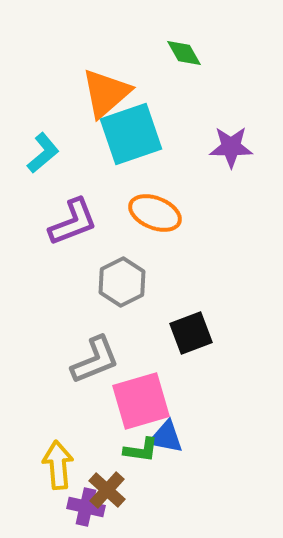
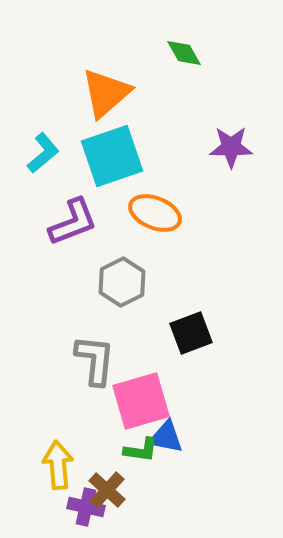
cyan square: moved 19 px left, 22 px down
gray L-shape: rotated 62 degrees counterclockwise
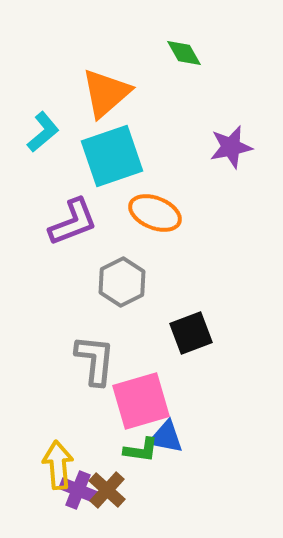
purple star: rotated 12 degrees counterclockwise
cyan L-shape: moved 21 px up
purple cross: moved 8 px left, 17 px up; rotated 9 degrees clockwise
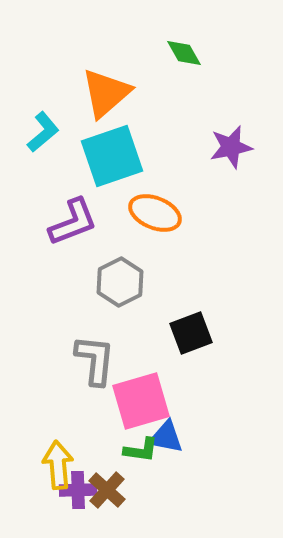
gray hexagon: moved 2 px left
purple cross: rotated 24 degrees counterclockwise
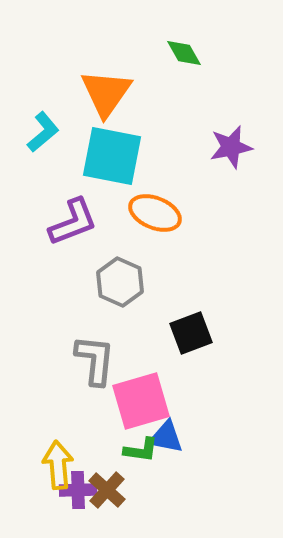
orange triangle: rotated 14 degrees counterclockwise
cyan square: rotated 30 degrees clockwise
gray hexagon: rotated 9 degrees counterclockwise
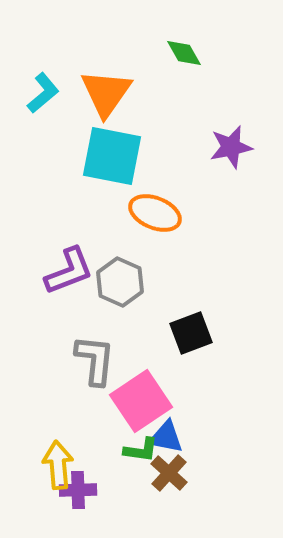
cyan L-shape: moved 39 px up
purple L-shape: moved 4 px left, 49 px down
pink square: rotated 18 degrees counterclockwise
brown cross: moved 62 px right, 17 px up
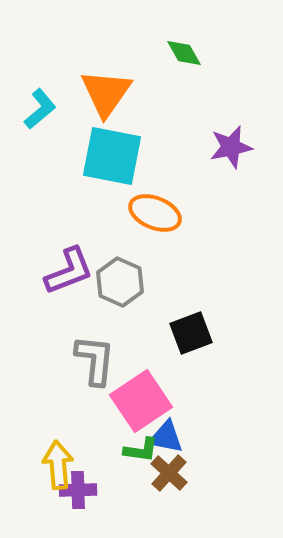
cyan L-shape: moved 3 px left, 16 px down
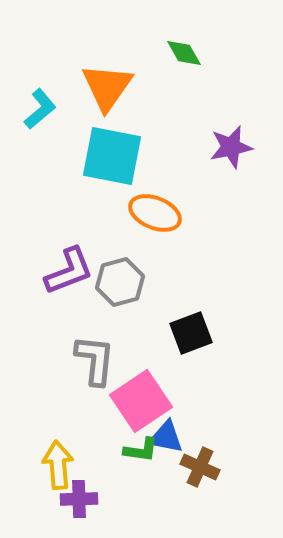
orange triangle: moved 1 px right, 6 px up
gray hexagon: rotated 21 degrees clockwise
brown cross: moved 31 px right, 6 px up; rotated 18 degrees counterclockwise
purple cross: moved 1 px right, 9 px down
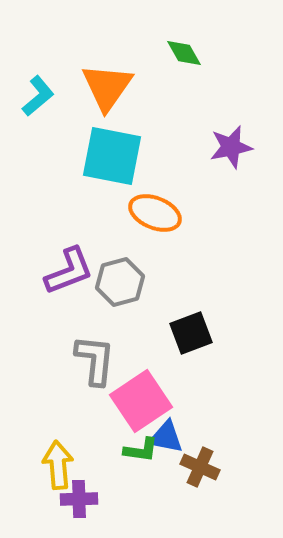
cyan L-shape: moved 2 px left, 13 px up
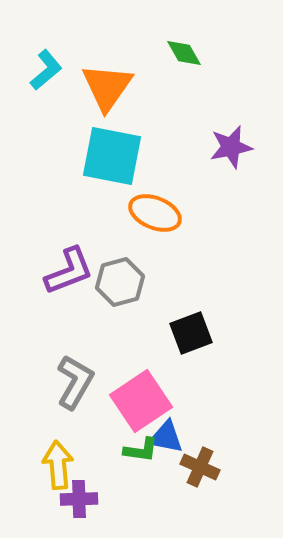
cyan L-shape: moved 8 px right, 26 px up
gray L-shape: moved 20 px left, 22 px down; rotated 24 degrees clockwise
